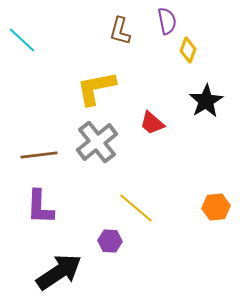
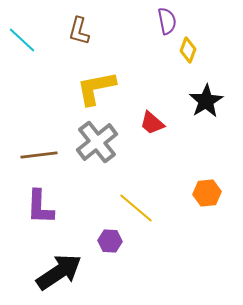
brown L-shape: moved 41 px left
orange hexagon: moved 9 px left, 14 px up
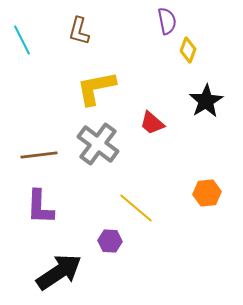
cyan line: rotated 20 degrees clockwise
gray cross: moved 1 px right, 2 px down; rotated 15 degrees counterclockwise
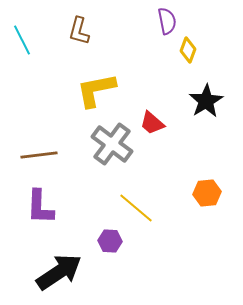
yellow L-shape: moved 2 px down
gray cross: moved 14 px right
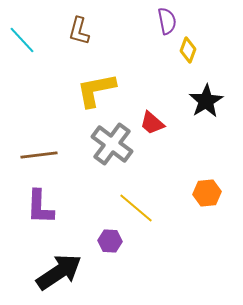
cyan line: rotated 16 degrees counterclockwise
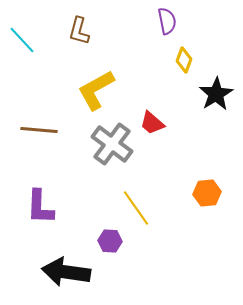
yellow diamond: moved 4 px left, 10 px down
yellow L-shape: rotated 18 degrees counterclockwise
black star: moved 10 px right, 7 px up
brown line: moved 25 px up; rotated 12 degrees clockwise
yellow line: rotated 15 degrees clockwise
black arrow: moved 7 px right; rotated 138 degrees counterclockwise
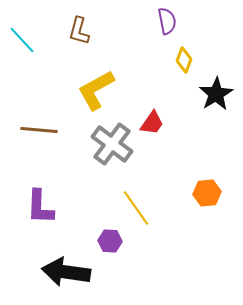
red trapezoid: rotated 96 degrees counterclockwise
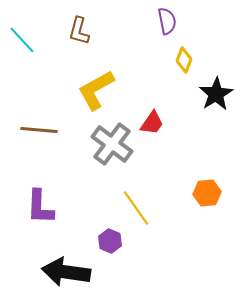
purple hexagon: rotated 20 degrees clockwise
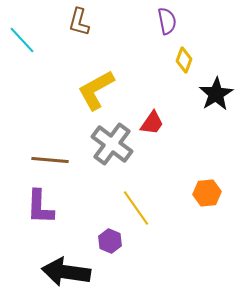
brown L-shape: moved 9 px up
brown line: moved 11 px right, 30 px down
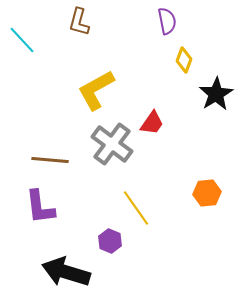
purple L-shape: rotated 9 degrees counterclockwise
black arrow: rotated 9 degrees clockwise
